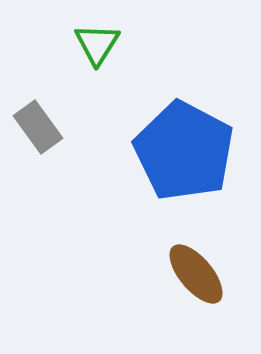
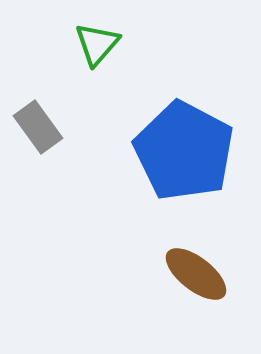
green triangle: rotated 9 degrees clockwise
brown ellipse: rotated 12 degrees counterclockwise
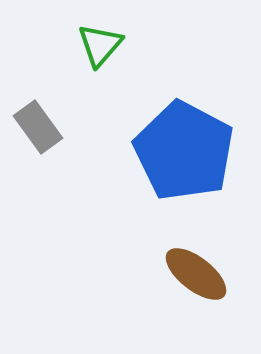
green triangle: moved 3 px right, 1 px down
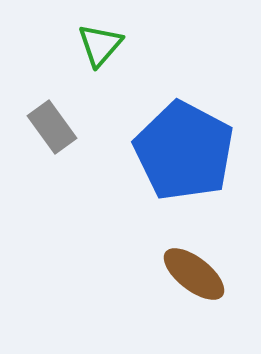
gray rectangle: moved 14 px right
brown ellipse: moved 2 px left
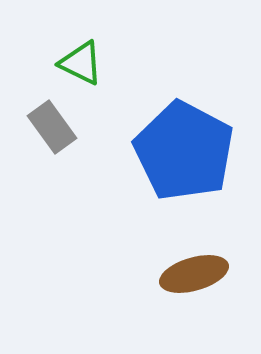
green triangle: moved 19 px left, 18 px down; rotated 45 degrees counterclockwise
brown ellipse: rotated 54 degrees counterclockwise
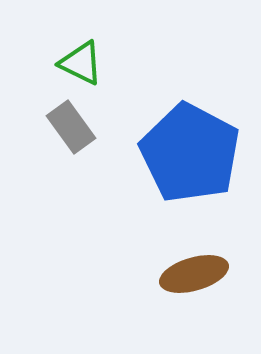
gray rectangle: moved 19 px right
blue pentagon: moved 6 px right, 2 px down
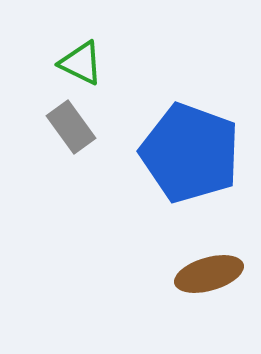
blue pentagon: rotated 8 degrees counterclockwise
brown ellipse: moved 15 px right
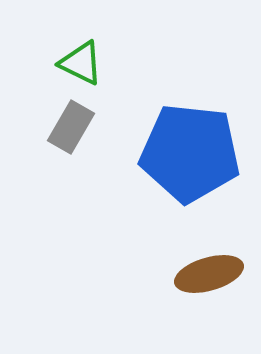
gray rectangle: rotated 66 degrees clockwise
blue pentagon: rotated 14 degrees counterclockwise
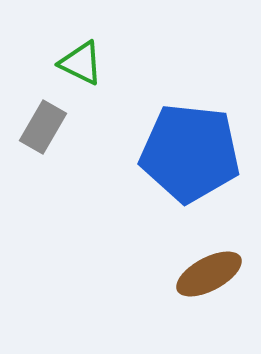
gray rectangle: moved 28 px left
brown ellipse: rotated 12 degrees counterclockwise
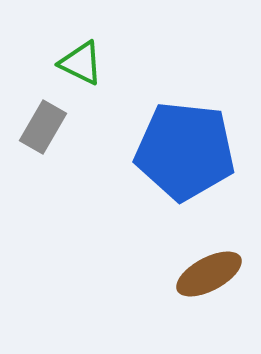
blue pentagon: moved 5 px left, 2 px up
